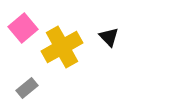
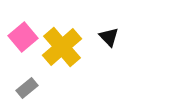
pink square: moved 9 px down
yellow cross: rotated 12 degrees counterclockwise
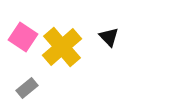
pink square: rotated 16 degrees counterclockwise
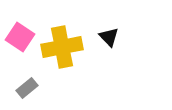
pink square: moved 3 px left
yellow cross: rotated 30 degrees clockwise
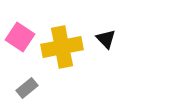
black triangle: moved 3 px left, 2 px down
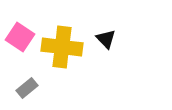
yellow cross: rotated 18 degrees clockwise
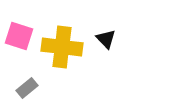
pink square: moved 1 px left, 1 px up; rotated 16 degrees counterclockwise
